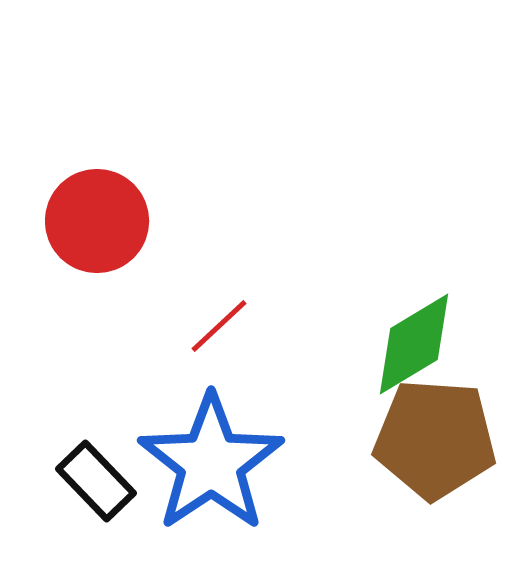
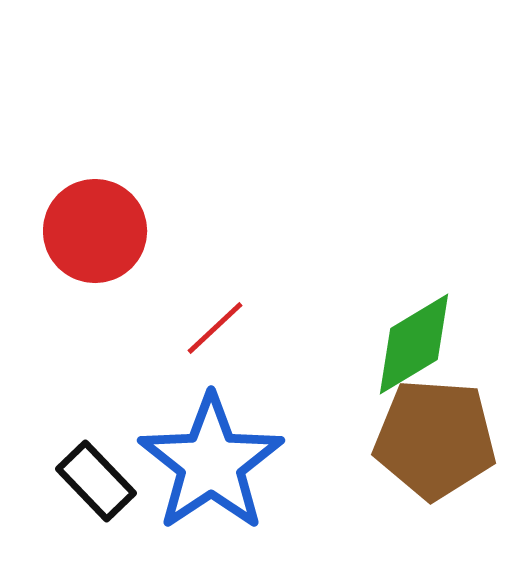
red circle: moved 2 px left, 10 px down
red line: moved 4 px left, 2 px down
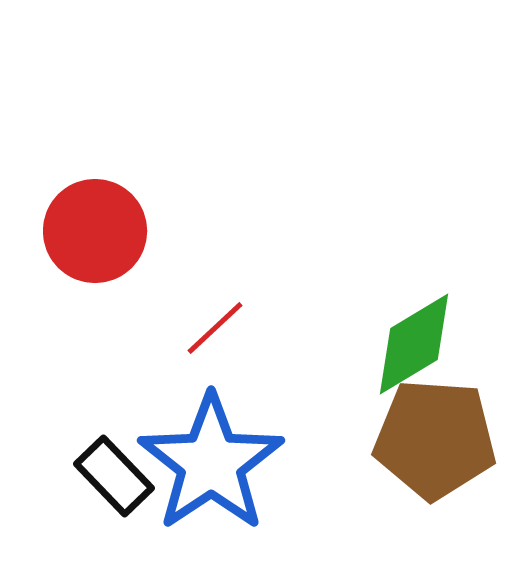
black rectangle: moved 18 px right, 5 px up
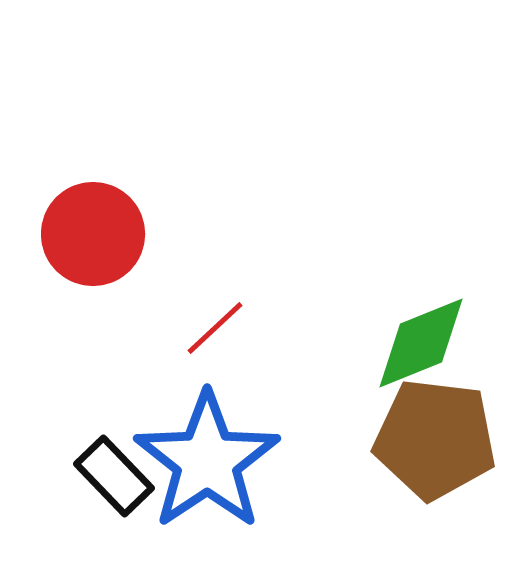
red circle: moved 2 px left, 3 px down
green diamond: moved 7 px right, 1 px up; rotated 9 degrees clockwise
brown pentagon: rotated 3 degrees clockwise
blue star: moved 4 px left, 2 px up
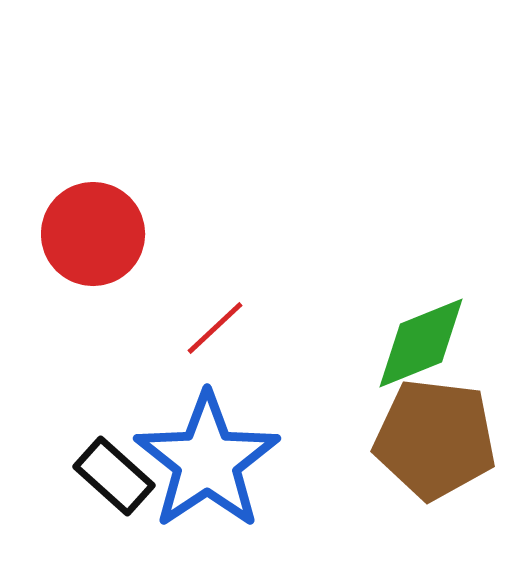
black rectangle: rotated 4 degrees counterclockwise
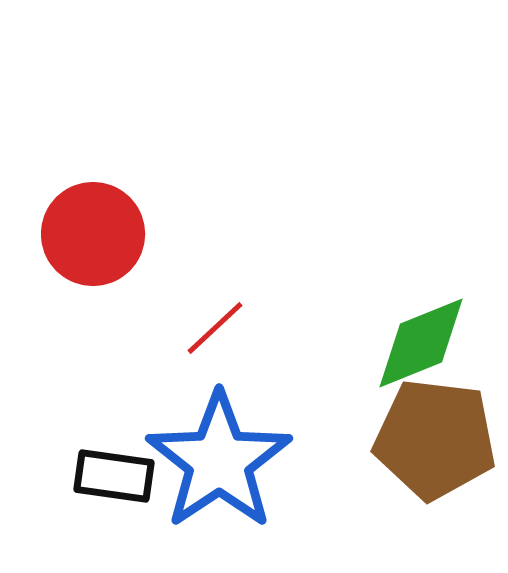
blue star: moved 12 px right
black rectangle: rotated 34 degrees counterclockwise
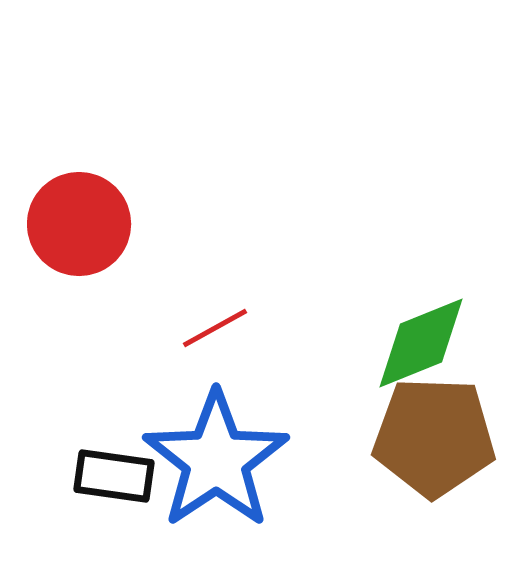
red circle: moved 14 px left, 10 px up
red line: rotated 14 degrees clockwise
brown pentagon: moved 1 px left, 2 px up; rotated 5 degrees counterclockwise
blue star: moved 3 px left, 1 px up
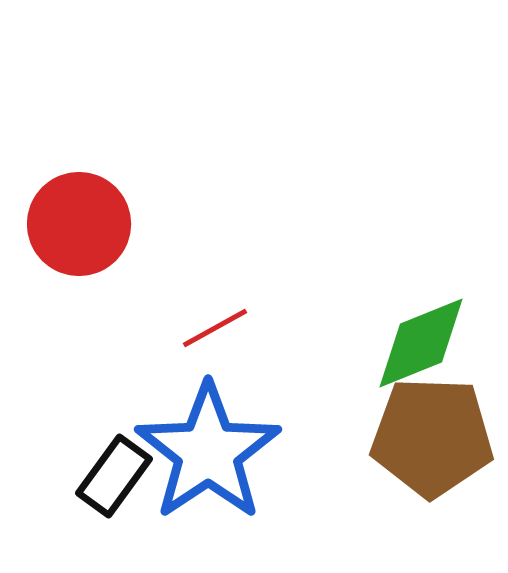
brown pentagon: moved 2 px left
blue star: moved 8 px left, 8 px up
black rectangle: rotated 62 degrees counterclockwise
